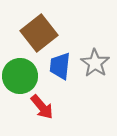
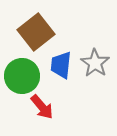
brown square: moved 3 px left, 1 px up
blue trapezoid: moved 1 px right, 1 px up
green circle: moved 2 px right
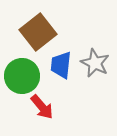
brown square: moved 2 px right
gray star: rotated 8 degrees counterclockwise
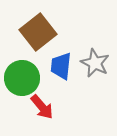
blue trapezoid: moved 1 px down
green circle: moved 2 px down
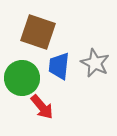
brown square: rotated 33 degrees counterclockwise
blue trapezoid: moved 2 px left
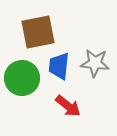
brown square: rotated 30 degrees counterclockwise
gray star: rotated 20 degrees counterclockwise
red arrow: moved 26 px right, 1 px up; rotated 12 degrees counterclockwise
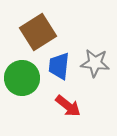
brown square: rotated 21 degrees counterclockwise
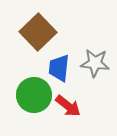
brown square: rotated 12 degrees counterclockwise
blue trapezoid: moved 2 px down
green circle: moved 12 px right, 17 px down
